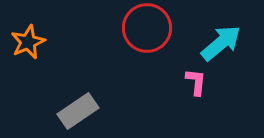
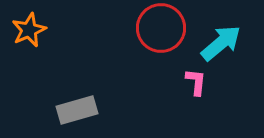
red circle: moved 14 px right
orange star: moved 1 px right, 12 px up
gray rectangle: moved 1 px left, 1 px up; rotated 18 degrees clockwise
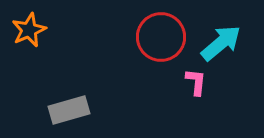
red circle: moved 9 px down
gray rectangle: moved 8 px left
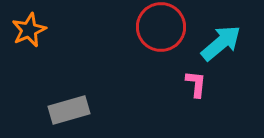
red circle: moved 10 px up
pink L-shape: moved 2 px down
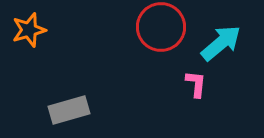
orange star: rotated 8 degrees clockwise
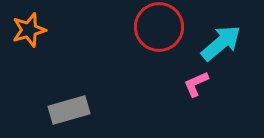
red circle: moved 2 px left
pink L-shape: rotated 120 degrees counterclockwise
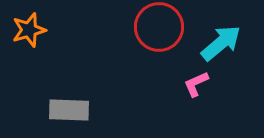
gray rectangle: rotated 18 degrees clockwise
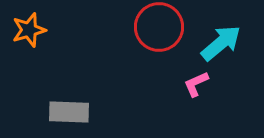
gray rectangle: moved 2 px down
